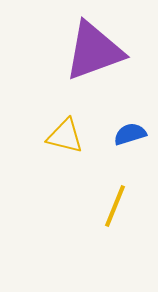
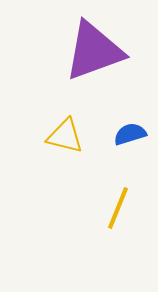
yellow line: moved 3 px right, 2 px down
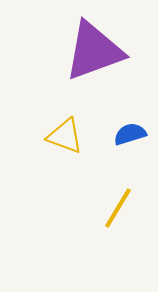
yellow triangle: rotated 6 degrees clockwise
yellow line: rotated 9 degrees clockwise
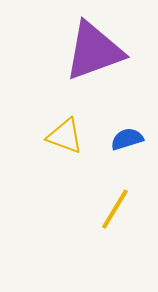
blue semicircle: moved 3 px left, 5 px down
yellow line: moved 3 px left, 1 px down
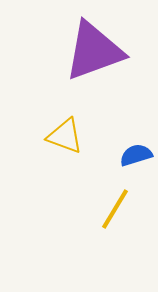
blue semicircle: moved 9 px right, 16 px down
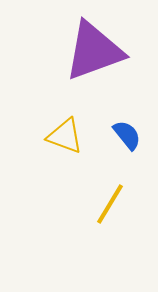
blue semicircle: moved 9 px left, 20 px up; rotated 68 degrees clockwise
yellow line: moved 5 px left, 5 px up
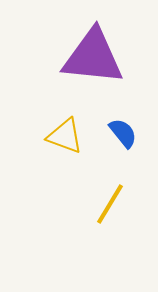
purple triangle: moved 1 px left, 6 px down; rotated 26 degrees clockwise
blue semicircle: moved 4 px left, 2 px up
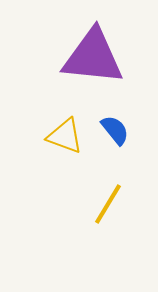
blue semicircle: moved 8 px left, 3 px up
yellow line: moved 2 px left
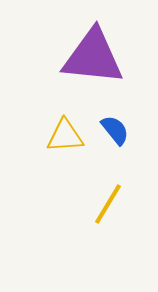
yellow triangle: rotated 24 degrees counterclockwise
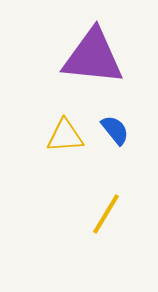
yellow line: moved 2 px left, 10 px down
